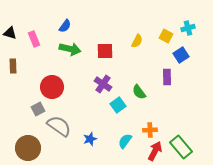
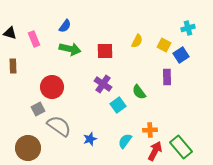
yellow square: moved 2 px left, 9 px down
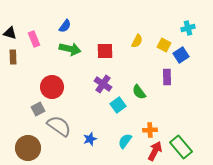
brown rectangle: moved 9 px up
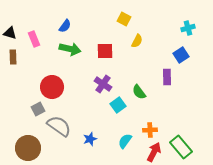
yellow square: moved 40 px left, 26 px up
red arrow: moved 1 px left, 1 px down
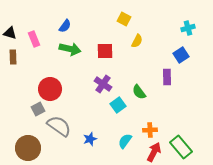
red circle: moved 2 px left, 2 px down
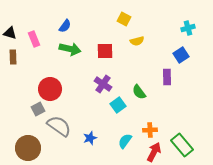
yellow semicircle: rotated 48 degrees clockwise
blue star: moved 1 px up
green rectangle: moved 1 px right, 2 px up
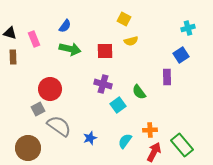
yellow semicircle: moved 6 px left
purple cross: rotated 18 degrees counterclockwise
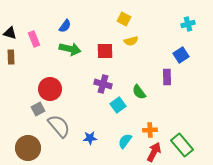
cyan cross: moved 4 px up
brown rectangle: moved 2 px left
gray semicircle: rotated 15 degrees clockwise
blue star: rotated 16 degrees clockwise
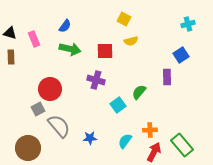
purple cross: moved 7 px left, 4 px up
green semicircle: rotated 77 degrees clockwise
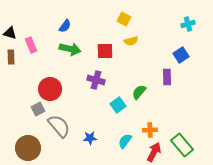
pink rectangle: moved 3 px left, 6 px down
